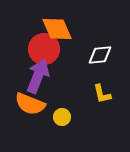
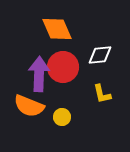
red circle: moved 19 px right, 18 px down
purple arrow: moved 1 px right, 2 px up; rotated 20 degrees counterclockwise
orange semicircle: moved 1 px left, 2 px down
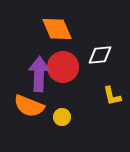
yellow L-shape: moved 10 px right, 2 px down
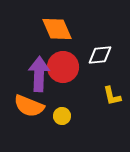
yellow circle: moved 1 px up
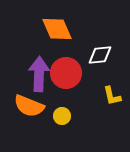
red circle: moved 3 px right, 6 px down
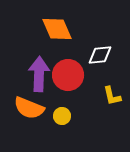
red circle: moved 2 px right, 2 px down
orange semicircle: moved 2 px down
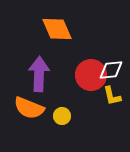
white diamond: moved 11 px right, 15 px down
red circle: moved 23 px right
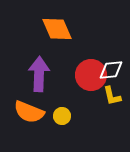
orange semicircle: moved 4 px down
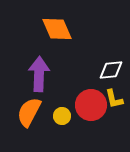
red circle: moved 30 px down
yellow L-shape: moved 2 px right, 3 px down
orange semicircle: rotated 96 degrees clockwise
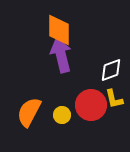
orange diamond: moved 2 px right, 1 px down; rotated 24 degrees clockwise
white diamond: rotated 15 degrees counterclockwise
purple arrow: moved 22 px right, 19 px up; rotated 16 degrees counterclockwise
yellow circle: moved 1 px up
